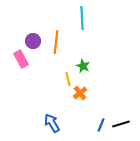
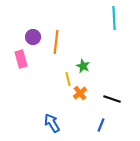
cyan line: moved 32 px right
purple circle: moved 4 px up
pink rectangle: rotated 12 degrees clockwise
black line: moved 9 px left, 25 px up; rotated 36 degrees clockwise
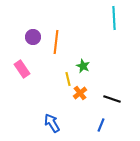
pink rectangle: moved 1 px right, 10 px down; rotated 18 degrees counterclockwise
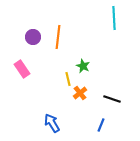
orange line: moved 2 px right, 5 px up
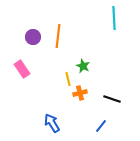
orange line: moved 1 px up
orange cross: rotated 24 degrees clockwise
blue line: moved 1 px down; rotated 16 degrees clockwise
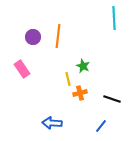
blue arrow: rotated 54 degrees counterclockwise
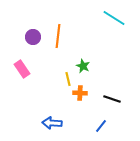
cyan line: rotated 55 degrees counterclockwise
orange cross: rotated 16 degrees clockwise
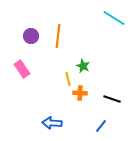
purple circle: moved 2 px left, 1 px up
